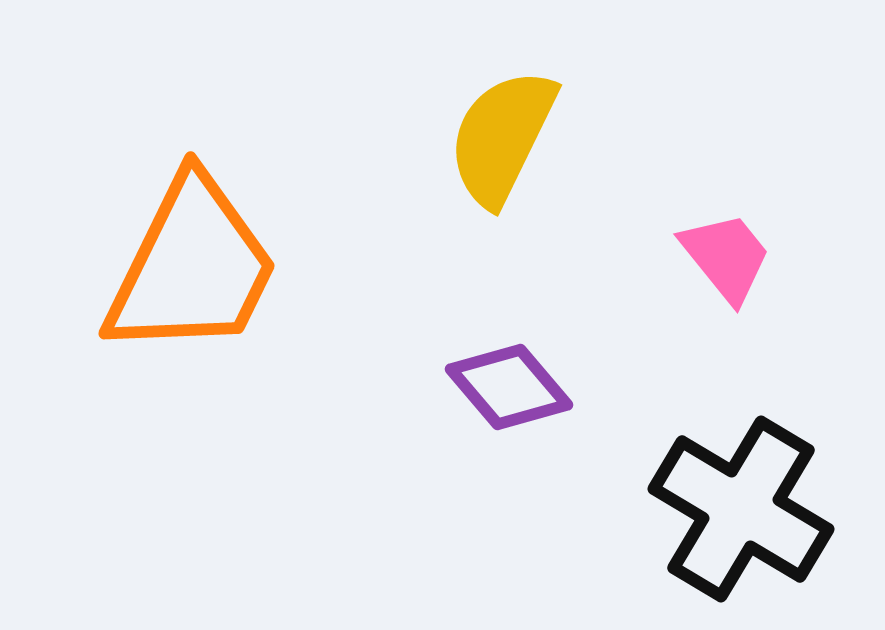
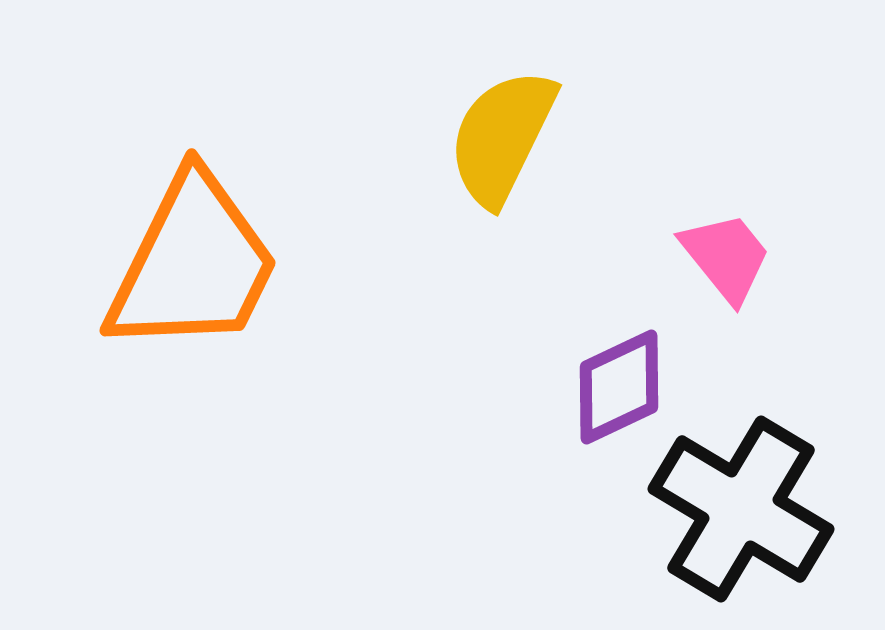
orange trapezoid: moved 1 px right, 3 px up
purple diamond: moved 110 px right; rotated 75 degrees counterclockwise
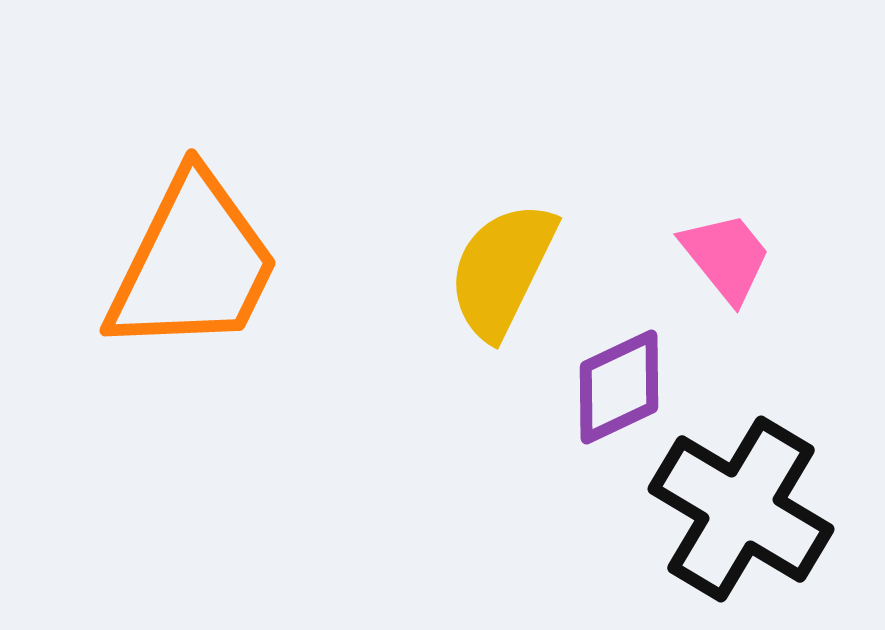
yellow semicircle: moved 133 px down
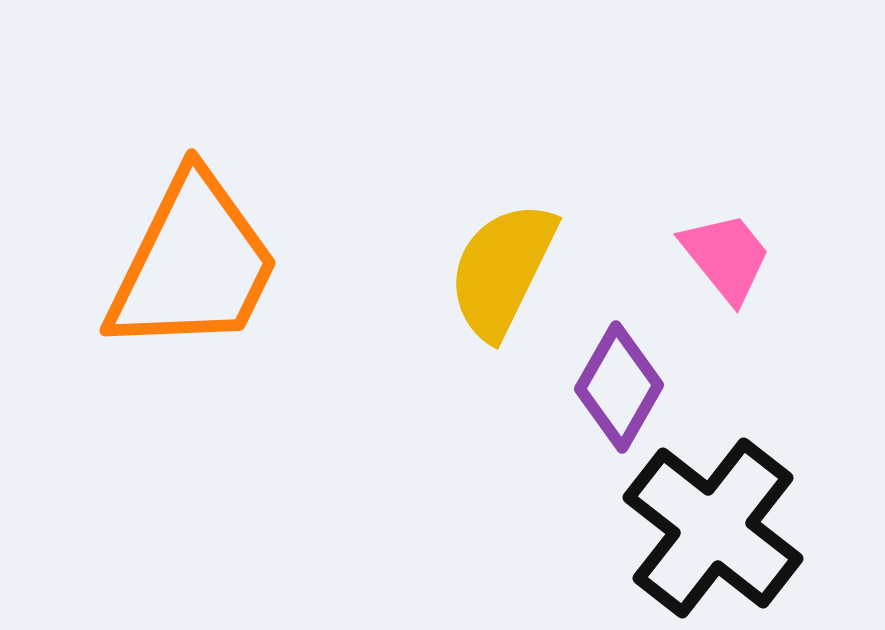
purple diamond: rotated 35 degrees counterclockwise
black cross: moved 28 px left, 19 px down; rotated 7 degrees clockwise
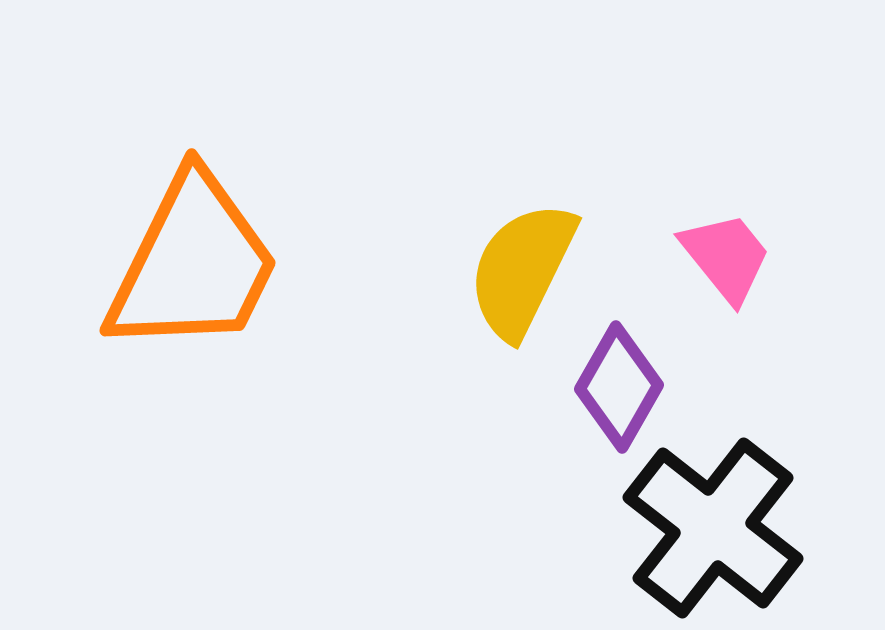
yellow semicircle: moved 20 px right
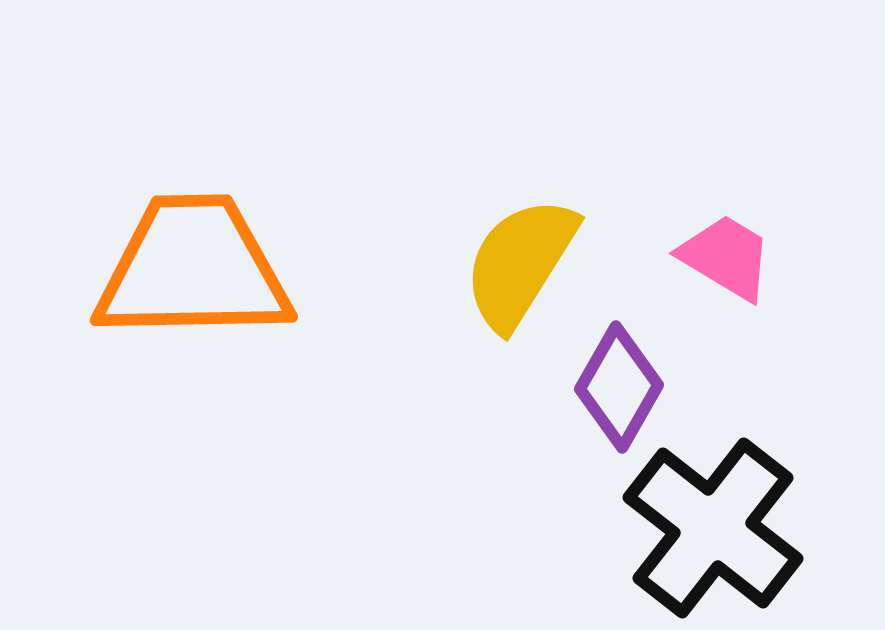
pink trapezoid: rotated 20 degrees counterclockwise
orange trapezoid: moved 5 px down; rotated 117 degrees counterclockwise
yellow semicircle: moved 2 px left, 7 px up; rotated 6 degrees clockwise
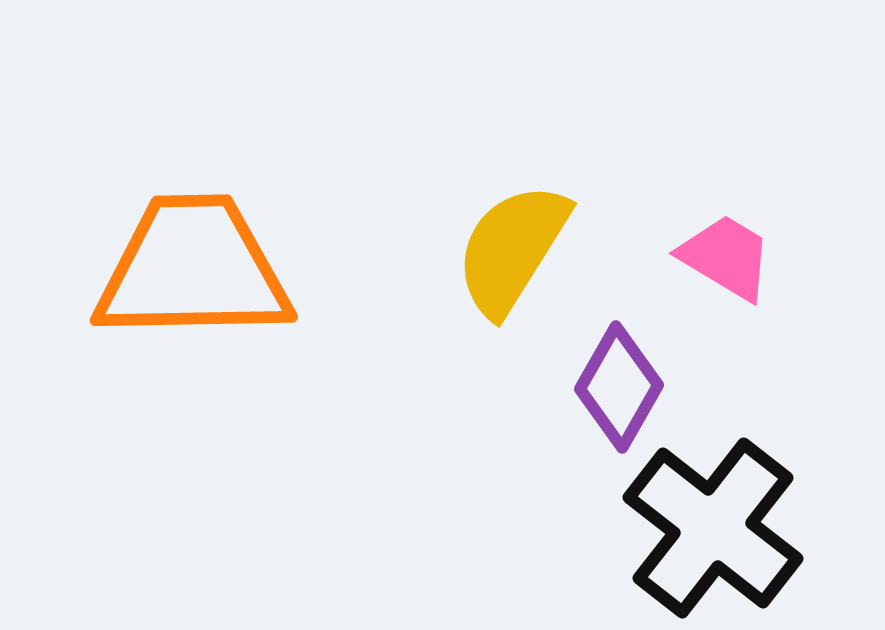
yellow semicircle: moved 8 px left, 14 px up
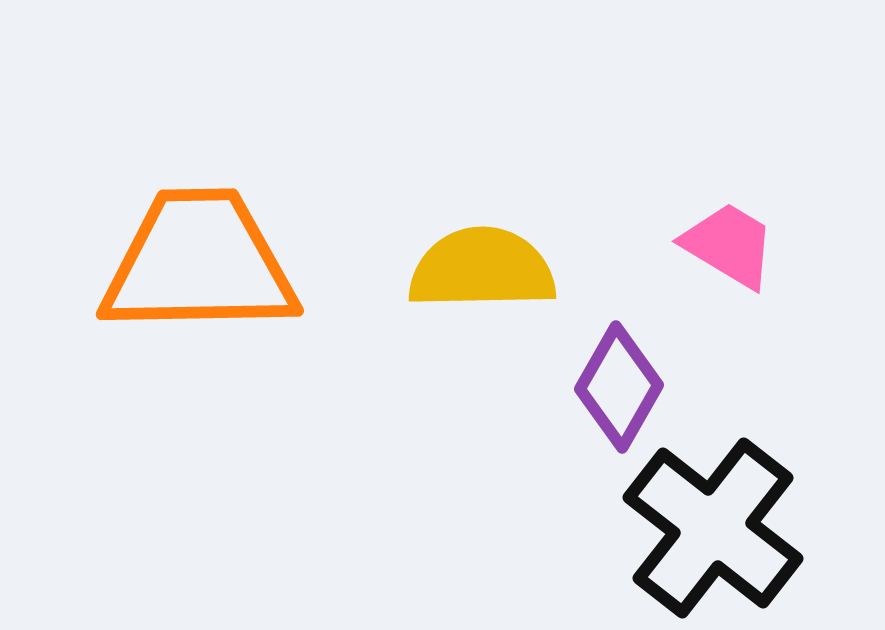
yellow semicircle: moved 30 px left, 20 px down; rotated 57 degrees clockwise
pink trapezoid: moved 3 px right, 12 px up
orange trapezoid: moved 6 px right, 6 px up
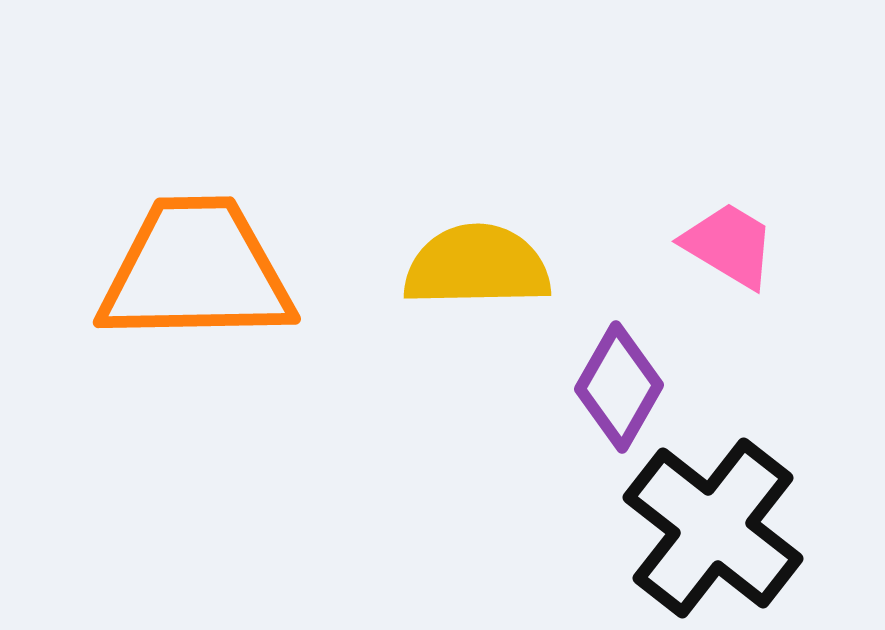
orange trapezoid: moved 3 px left, 8 px down
yellow semicircle: moved 5 px left, 3 px up
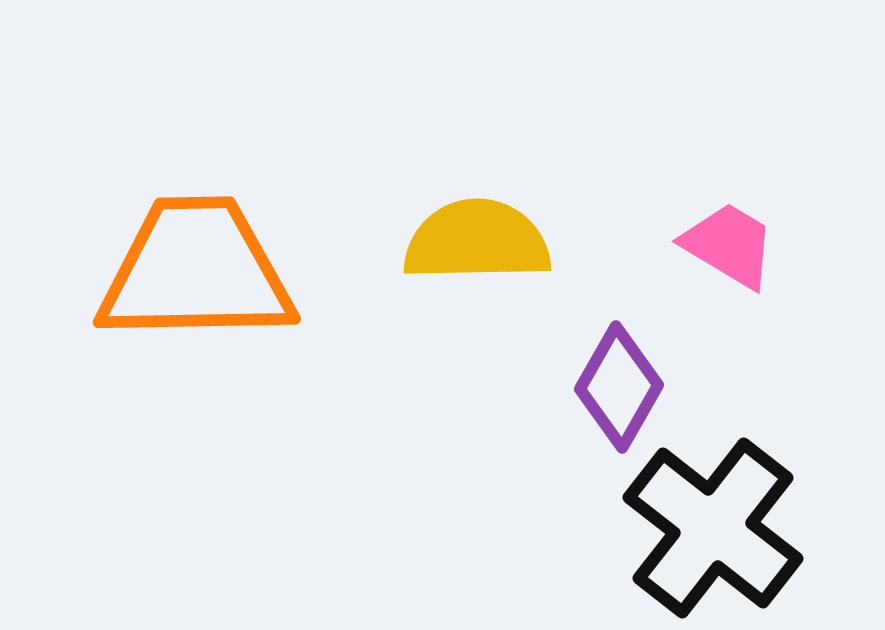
yellow semicircle: moved 25 px up
